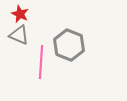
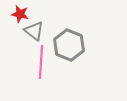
red star: rotated 12 degrees counterclockwise
gray triangle: moved 15 px right, 4 px up; rotated 15 degrees clockwise
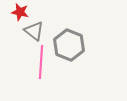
red star: moved 2 px up
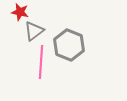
gray triangle: rotated 45 degrees clockwise
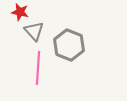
gray triangle: rotated 35 degrees counterclockwise
pink line: moved 3 px left, 6 px down
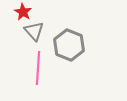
red star: moved 3 px right; rotated 18 degrees clockwise
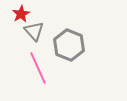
red star: moved 2 px left, 2 px down; rotated 12 degrees clockwise
pink line: rotated 28 degrees counterclockwise
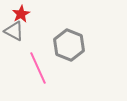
gray triangle: moved 20 px left; rotated 20 degrees counterclockwise
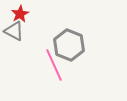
red star: moved 1 px left
pink line: moved 16 px right, 3 px up
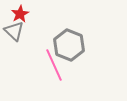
gray triangle: rotated 15 degrees clockwise
